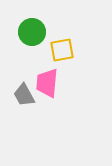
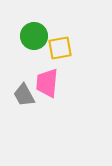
green circle: moved 2 px right, 4 px down
yellow square: moved 2 px left, 2 px up
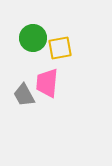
green circle: moved 1 px left, 2 px down
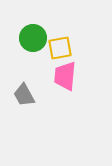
pink trapezoid: moved 18 px right, 7 px up
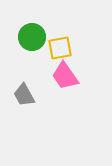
green circle: moved 1 px left, 1 px up
pink trapezoid: rotated 40 degrees counterclockwise
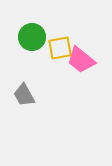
pink trapezoid: moved 16 px right, 16 px up; rotated 16 degrees counterclockwise
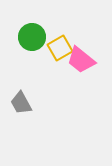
yellow square: rotated 20 degrees counterclockwise
gray trapezoid: moved 3 px left, 8 px down
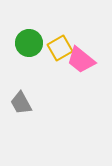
green circle: moved 3 px left, 6 px down
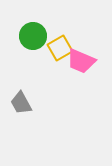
green circle: moved 4 px right, 7 px up
pink trapezoid: moved 1 px down; rotated 16 degrees counterclockwise
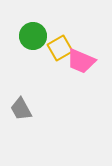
gray trapezoid: moved 6 px down
